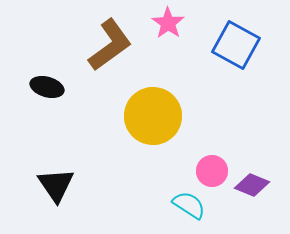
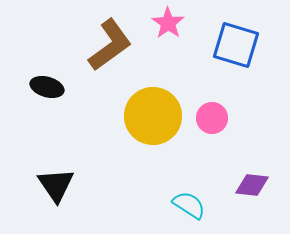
blue square: rotated 12 degrees counterclockwise
pink circle: moved 53 px up
purple diamond: rotated 16 degrees counterclockwise
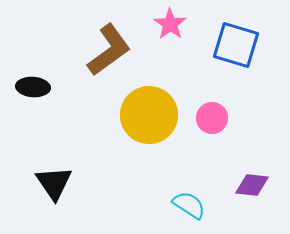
pink star: moved 2 px right, 1 px down
brown L-shape: moved 1 px left, 5 px down
black ellipse: moved 14 px left; rotated 12 degrees counterclockwise
yellow circle: moved 4 px left, 1 px up
black triangle: moved 2 px left, 2 px up
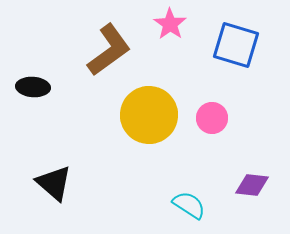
black triangle: rotated 15 degrees counterclockwise
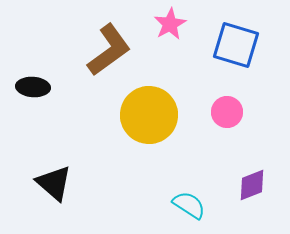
pink star: rotated 8 degrees clockwise
pink circle: moved 15 px right, 6 px up
purple diamond: rotated 28 degrees counterclockwise
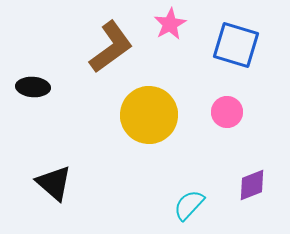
brown L-shape: moved 2 px right, 3 px up
cyan semicircle: rotated 80 degrees counterclockwise
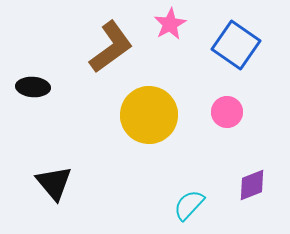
blue square: rotated 18 degrees clockwise
black triangle: rotated 9 degrees clockwise
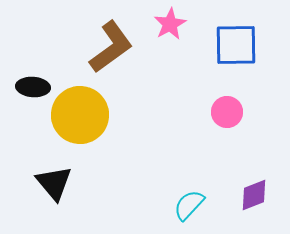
blue square: rotated 36 degrees counterclockwise
yellow circle: moved 69 px left
purple diamond: moved 2 px right, 10 px down
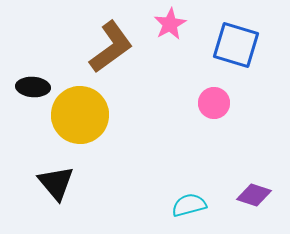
blue square: rotated 18 degrees clockwise
pink circle: moved 13 px left, 9 px up
black triangle: moved 2 px right
purple diamond: rotated 40 degrees clockwise
cyan semicircle: rotated 32 degrees clockwise
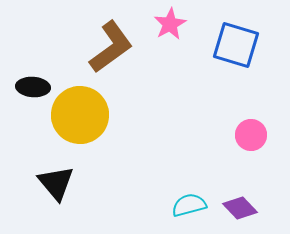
pink circle: moved 37 px right, 32 px down
purple diamond: moved 14 px left, 13 px down; rotated 28 degrees clockwise
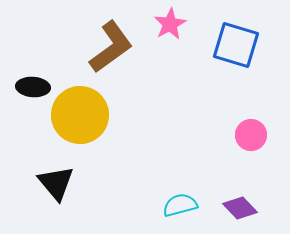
cyan semicircle: moved 9 px left
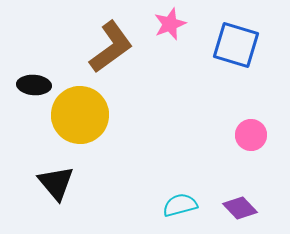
pink star: rotated 8 degrees clockwise
black ellipse: moved 1 px right, 2 px up
